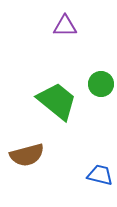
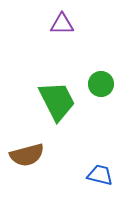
purple triangle: moved 3 px left, 2 px up
green trapezoid: rotated 24 degrees clockwise
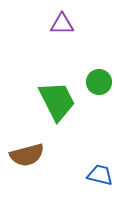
green circle: moved 2 px left, 2 px up
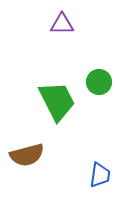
blue trapezoid: rotated 84 degrees clockwise
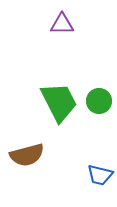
green circle: moved 19 px down
green trapezoid: moved 2 px right, 1 px down
blue trapezoid: rotated 96 degrees clockwise
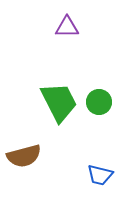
purple triangle: moved 5 px right, 3 px down
green circle: moved 1 px down
brown semicircle: moved 3 px left, 1 px down
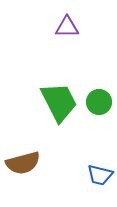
brown semicircle: moved 1 px left, 7 px down
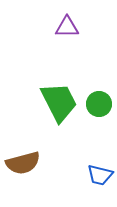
green circle: moved 2 px down
